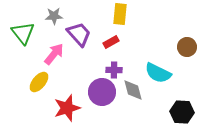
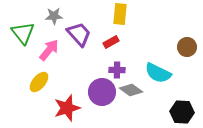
pink arrow: moved 5 px left, 4 px up
purple cross: moved 3 px right
gray diamond: moved 2 px left; rotated 40 degrees counterclockwise
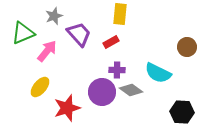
gray star: rotated 18 degrees counterclockwise
green triangle: rotated 45 degrees clockwise
pink arrow: moved 2 px left, 1 px down
yellow ellipse: moved 1 px right, 5 px down
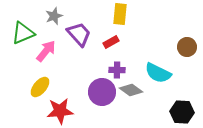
pink arrow: moved 1 px left
red star: moved 7 px left, 3 px down; rotated 12 degrees clockwise
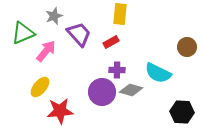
gray diamond: rotated 20 degrees counterclockwise
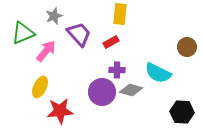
yellow ellipse: rotated 15 degrees counterclockwise
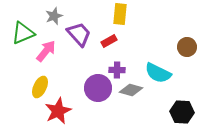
red rectangle: moved 2 px left, 1 px up
purple circle: moved 4 px left, 4 px up
red star: moved 2 px left; rotated 20 degrees counterclockwise
